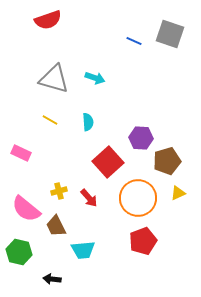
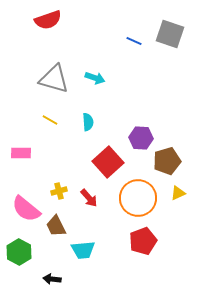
pink rectangle: rotated 24 degrees counterclockwise
green hexagon: rotated 15 degrees clockwise
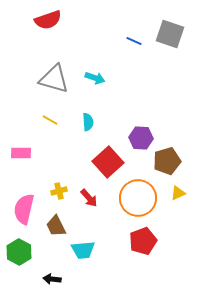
pink semicircle: moved 2 px left; rotated 64 degrees clockwise
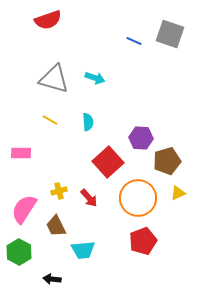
pink semicircle: rotated 20 degrees clockwise
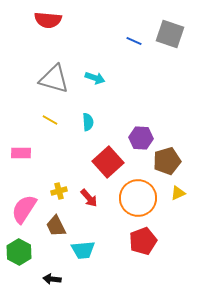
red semicircle: rotated 24 degrees clockwise
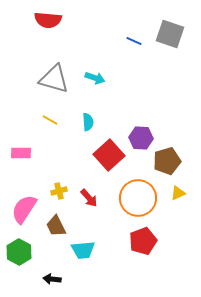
red square: moved 1 px right, 7 px up
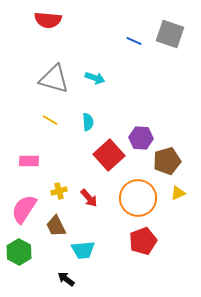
pink rectangle: moved 8 px right, 8 px down
black arrow: moved 14 px right; rotated 30 degrees clockwise
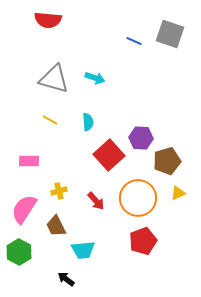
red arrow: moved 7 px right, 3 px down
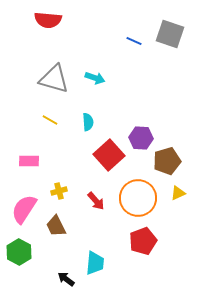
cyan trapezoid: moved 12 px right, 13 px down; rotated 80 degrees counterclockwise
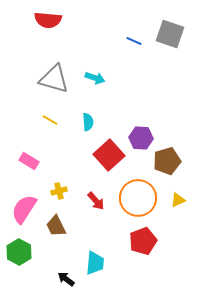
pink rectangle: rotated 30 degrees clockwise
yellow triangle: moved 7 px down
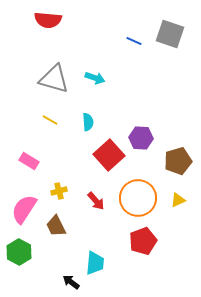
brown pentagon: moved 11 px right
black arrow: moved 5 px right, 3 px down
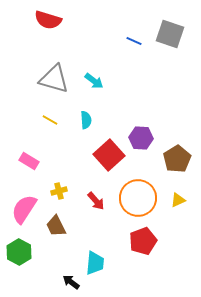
red semicircle: rotated 12 degrees clockwise
cyan arrow: moved 1 px left, 3 px down; rotated 18 degrees clockwise
cyan semicircle: moved 2 px left, 2 px up
brown pentagon: moved 1 px left, 2 px up; rotated 16 degrees counterclockwise
